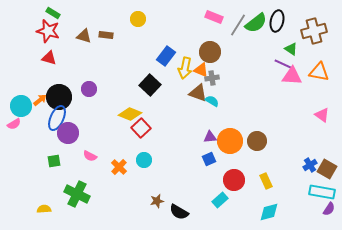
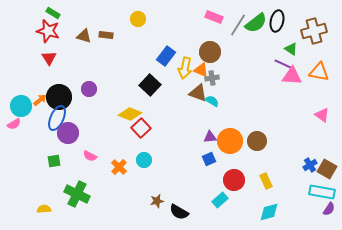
red triangle at (49, 58): rotated 42 degrees clockwise
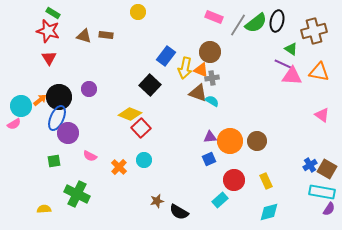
yellow circle at (138, 19): moved 7 px up
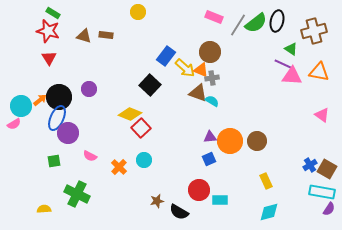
yellow arrow at (185, 68): rotated 60 degrees counterclockwise
red circle at (234, 180): moved 35 px left, 10 px down
cyan rectangle at (220, 200): rotated 42 degrees clockwise
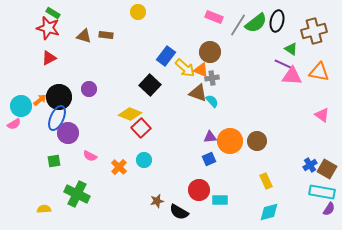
red star at (48, 31): moved 3 px up
red triangle at (49, 58): rotated 35 degrees clockwise
cyan semicircle at (212, 101): rotated 16 degrees clockwise
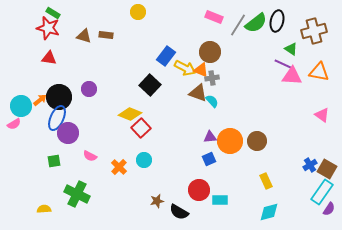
red triangle at (49, 58): rotated 35 degrees clockwise
yellow arrow at (185, 68): rotated 15 degrees counterclockwise
cyan rectangle at (322, 192): rotated 65 degrees counterclockwise
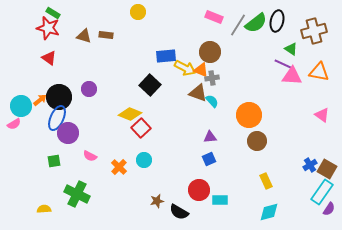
blue rectangle at (166, 56): rotated 48 degrees clockwise
red triangle at (49, 58): rotated 28 degrees clockwise
orange circle at (230, 141): moved 19 px right, 26 px up
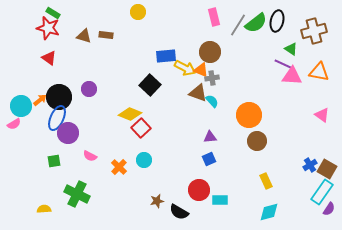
pink rectangle at (214, 17): rotated 54 degrees clockwise
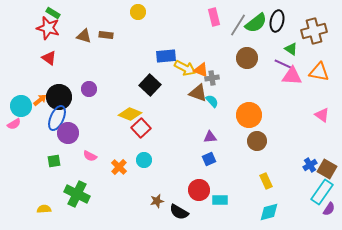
brown circle at (210, 52): moved 37 px right, 6 px down
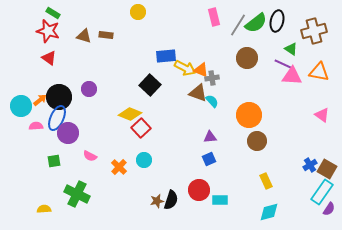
red star at (48, 28): moved 3 px down
pink semicircle at (14, 124): moved 22 px right, 2 px down; rotated 152 degrees counterclockwise
black semicircle at (179, 212): moved 8 px left, 12 px up; rotated 102 degrees counterclockwise
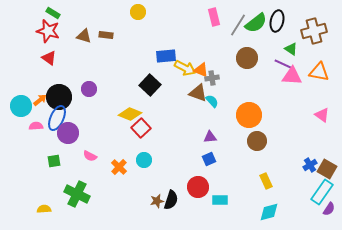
red circle at (199, 190): moved 1 px left, 3 px up
